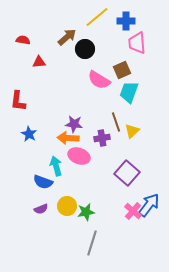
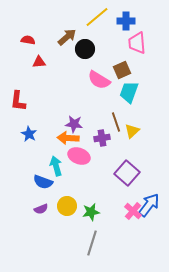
red semicircle: moved 5 px right
green star: moved 5 px right
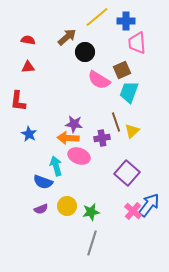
black circle: moved 3 px down
red triangle: moved 11 px left, 5 px down
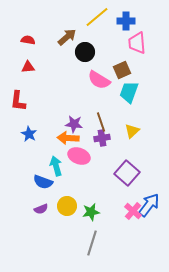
brown line: moved 15 px left
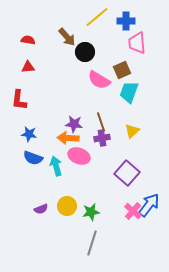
brown arrow: rotated 90 degrees clockwise
red L-shape: moved 1 px right, 1 px up
blue star: rotated 21 degrees counterclockwise
blue semicircle: moved 10 px left, 24 px up
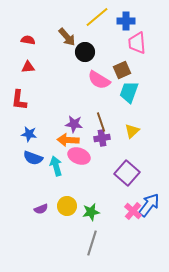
orange arrow: moved 2 px down
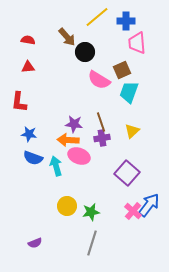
red L-shape: moved 2 px down
purple semicircle: moved 6 px left, 34 px down
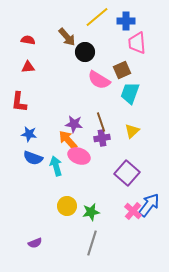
cyan trapezoid: moved 1 px right, 1 px down
orange arrow: rotated 45 degrees clockwise
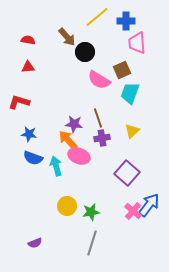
red L-shape: rotated 100 degrees clockwise
brown line: moved 3 px left, 4 px up
